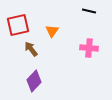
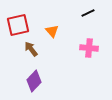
black line: moved 1 px left, 2 px down; rotated 40 degrees counterclockwise
orange triangle: rotated 16 degrees counterclockwise
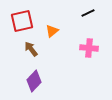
red square: moved 4 px right, 4 px up
orange triangle: rotated 32 degrees clockwise
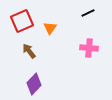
red square: rotated 10 degrees counterclockwise
orange triangle: moved 2 px left, 3 px up; rotated 16 degrees counterclockwise
brown arrow: moved 2 px left, 2 px down
purple diamond: moved 3 px down
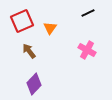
pink cross: moved 2 px left, 2 px down; rotated 24 degrees clockwise
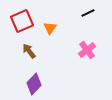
pink cross: rotated 24 degrees clockwise
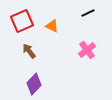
orange triangle: moved 2 px right, 2 px up; rotated 40 degrees counterclockwise
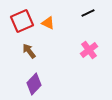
orange triangle: moved 4 px left, 3 px up
pink cross: moved 2 px right
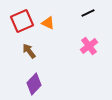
pink cross: moved 4 px up
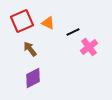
black line: moved 15 px left, 19 px down
pink cross: moved 1 px down
brown arrow: moved 1 px right, 2 px up
purple diamond: moved 1 px left, 6 px up; rotated 20 degrees clockwise
